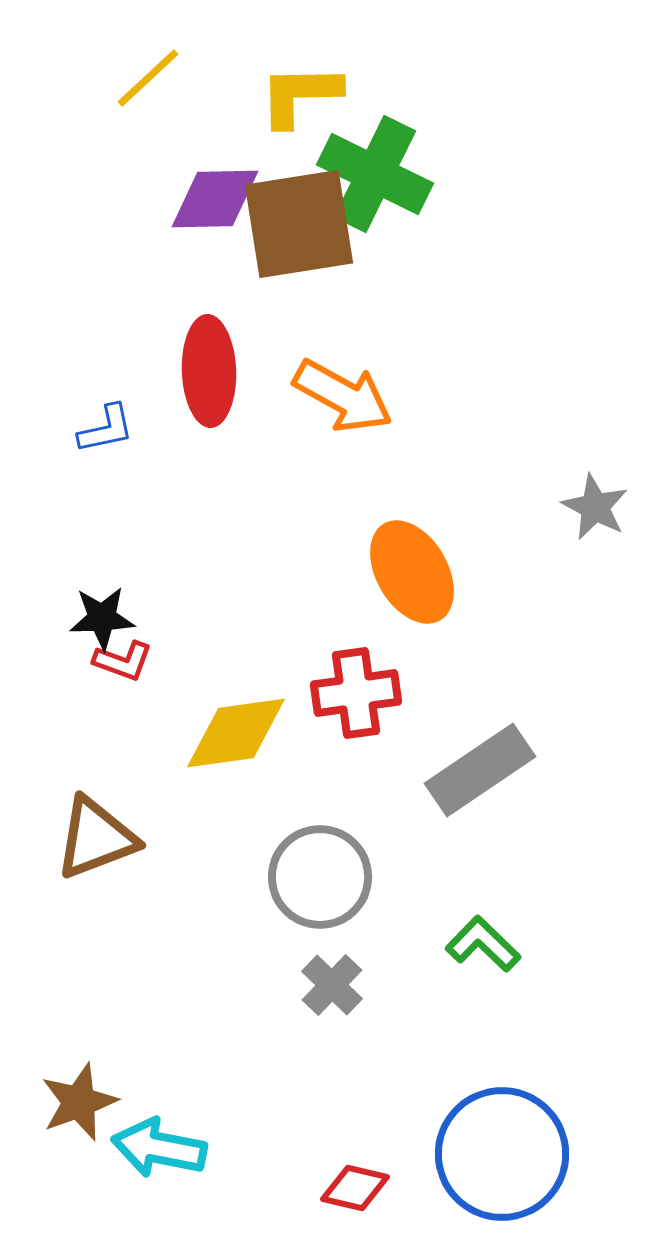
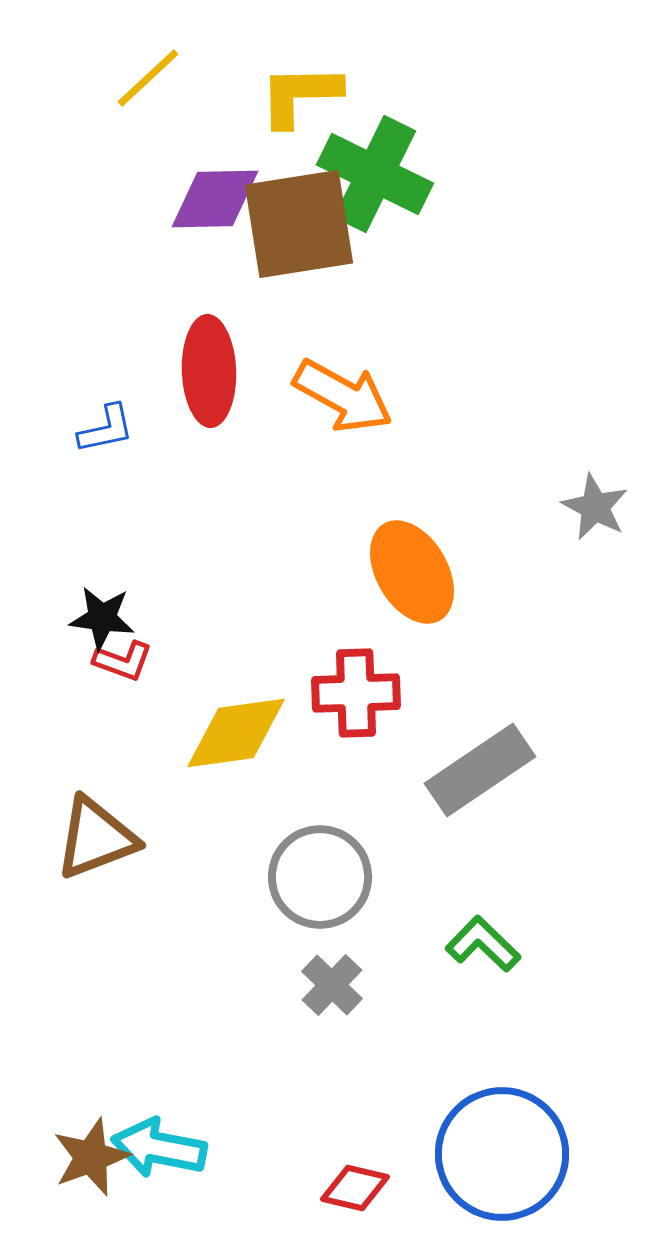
black star: rotated 10 degrees clockwise
red cross: rotated 6 degrees clockwise
brown star: moved 12 px right, 55 px down
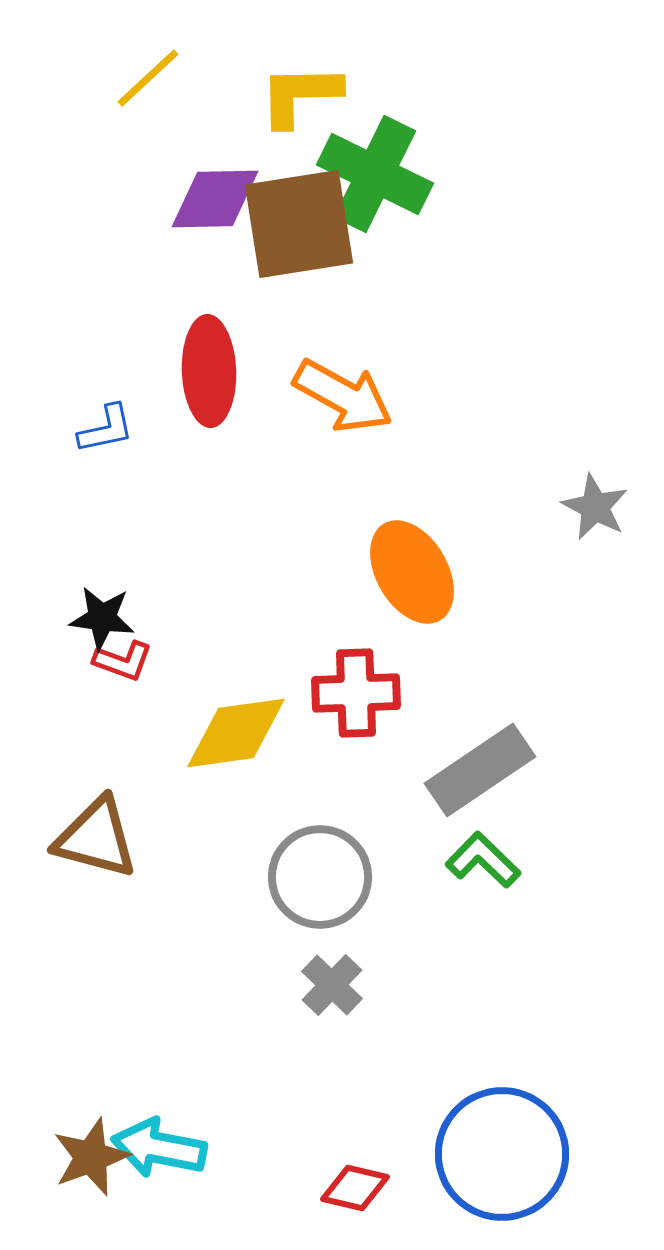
brown triangle: rotated 36 degrees clockwise
green L-shape: moved 84 px up
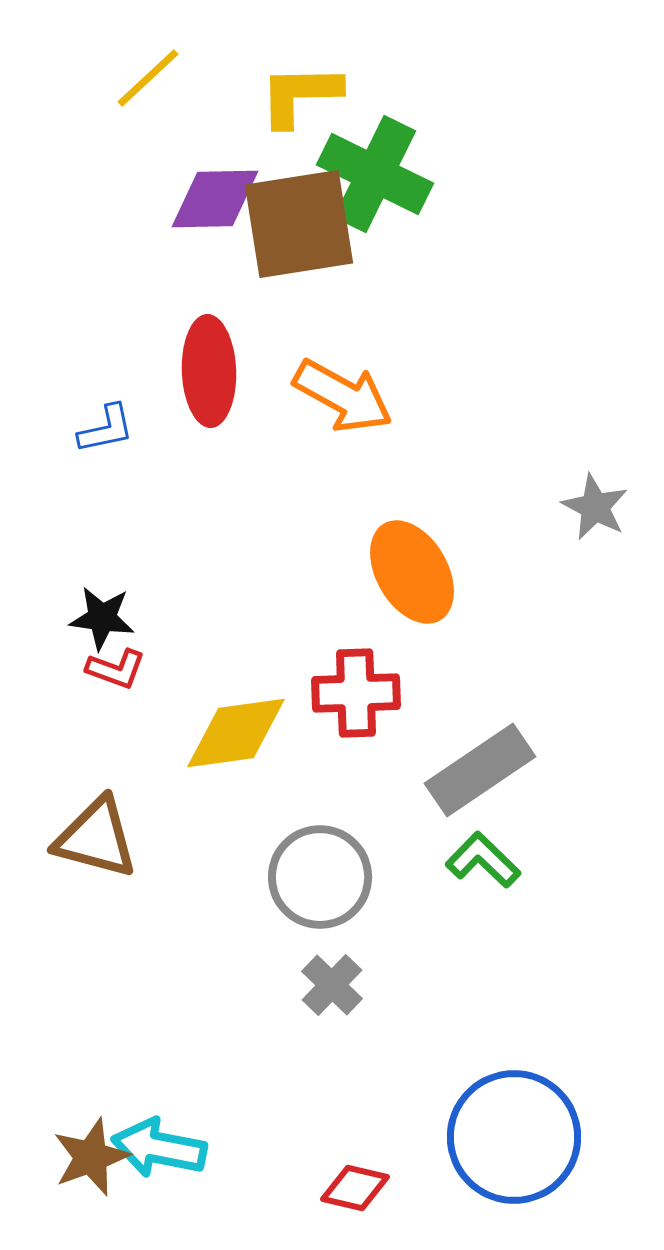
red L-shape: moved 7 px left, 8 px down
blue circle: moved 12 px right, 17 px up
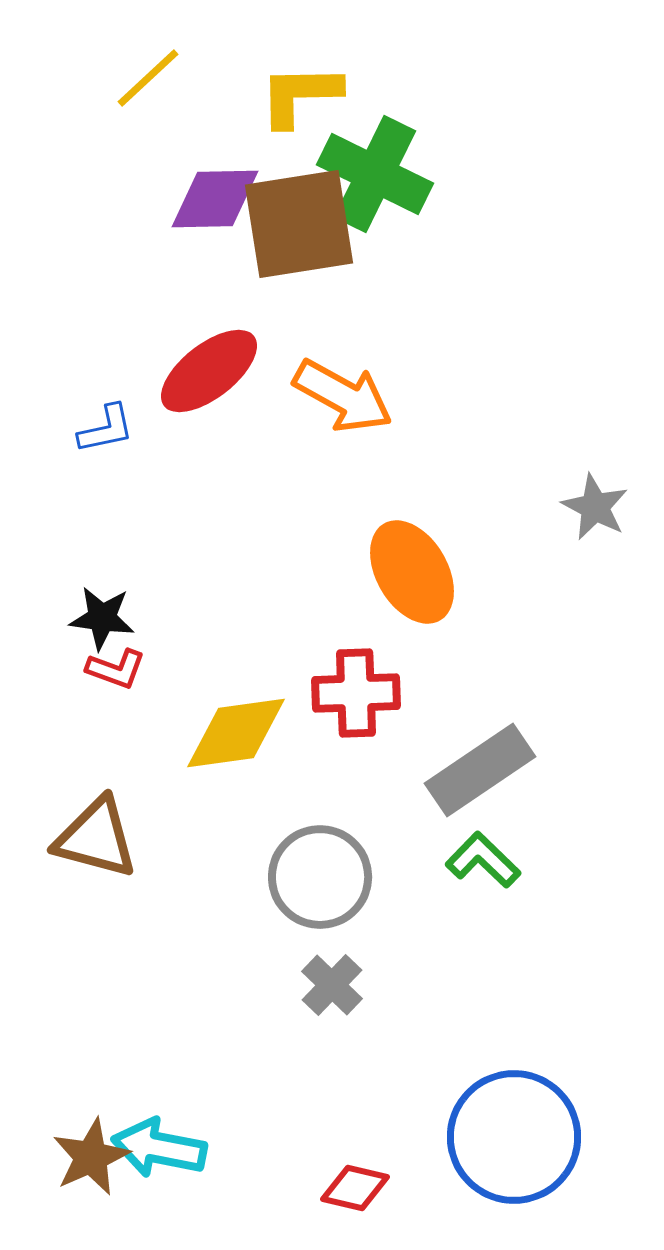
red ellipse: rotated 54 degrees clockwise
brown star: rotated 4 degrees counterclockwise
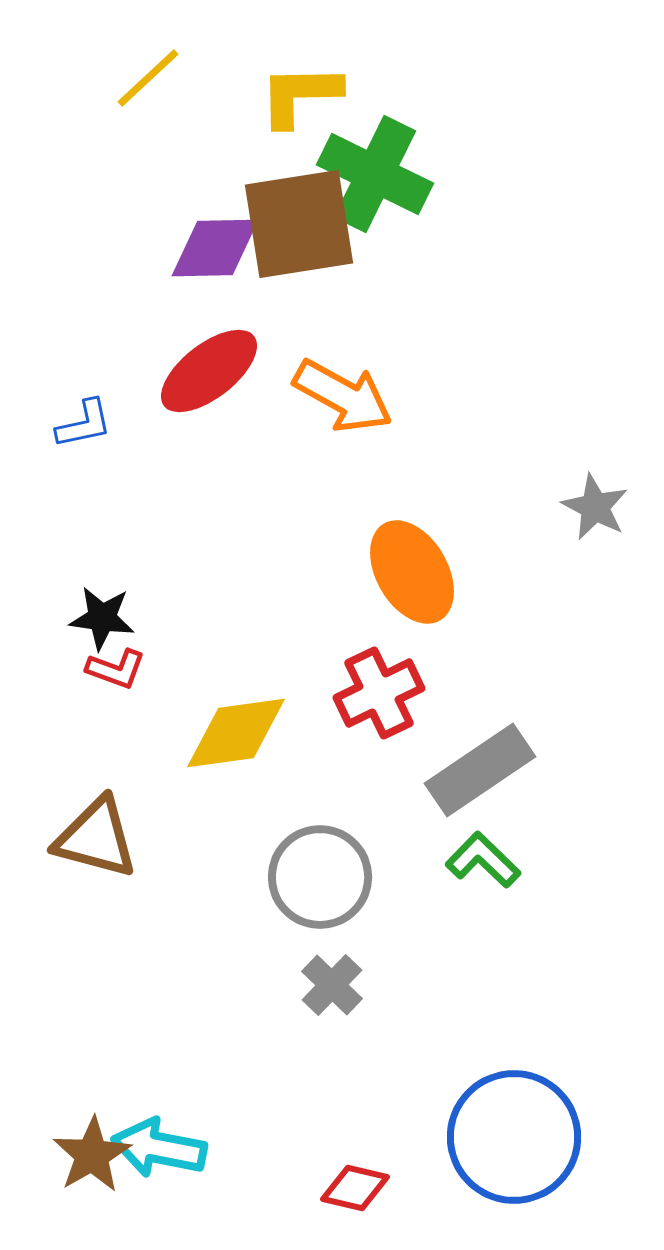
purple diamond: moved 49 px down
blue L-shape: moved 22 px left, 5 px up
red cross: moved 23 px right; rotated 24 degrees counterclockwise
brown star: moved 1 px right, 2 px up; rotated 6 degrees counterclockwise
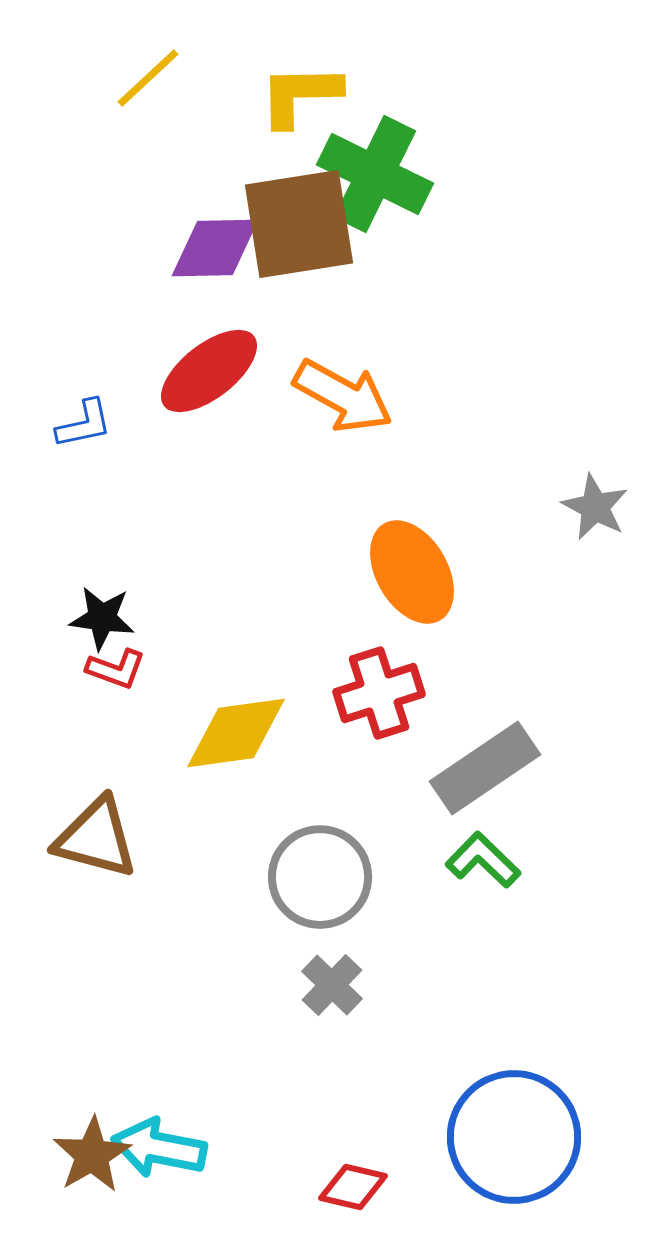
red cross: rotated 8 degrees clockwise
gray rectangle: moved 5 px right, 2 px up
red diamond: moved 2 px left, 1 px up
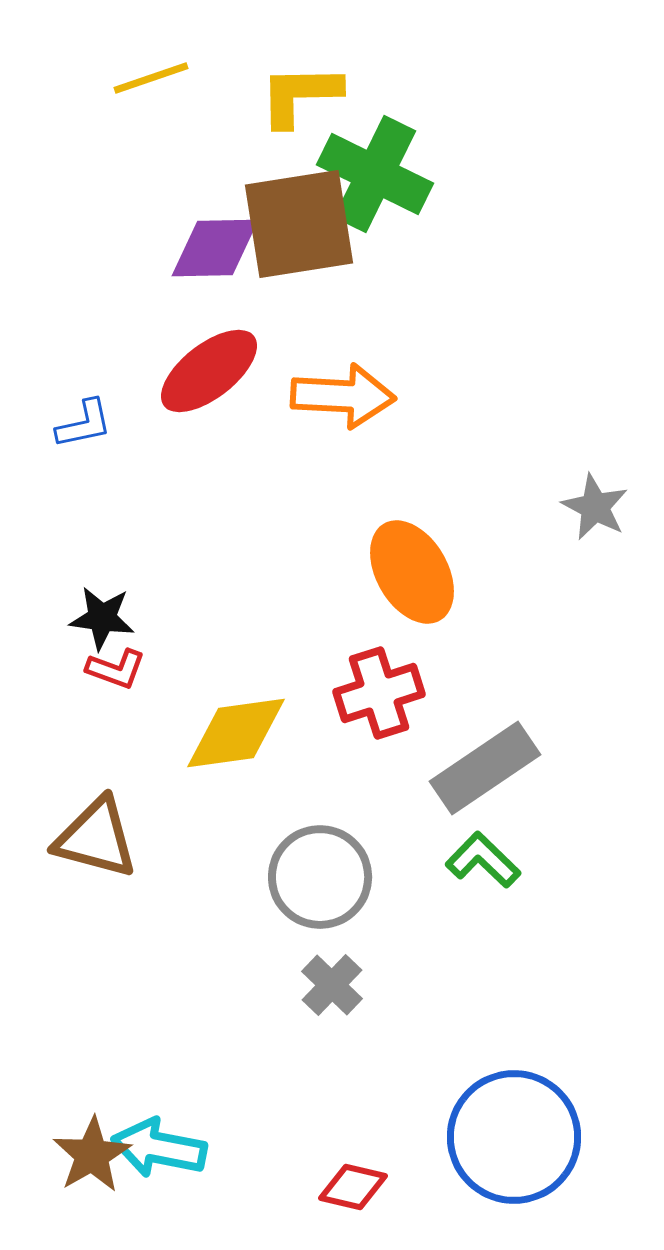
yellow line: moved 3 px right; rotated 24 degrees clockwise
orange arrow: rotated 26 degrees counterclockwise
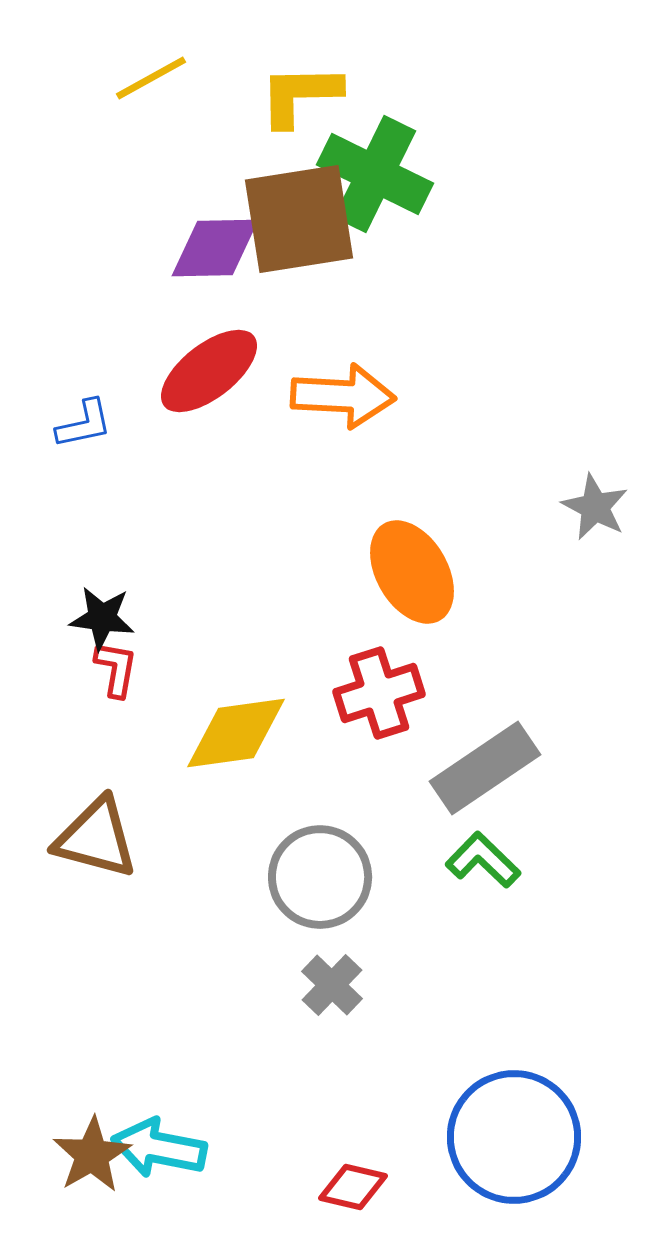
yellow line: rotated 10 degrees counterclockwise
brown square: moved 5 px up
red L-shape: rotated 100 degrees counterclockwise
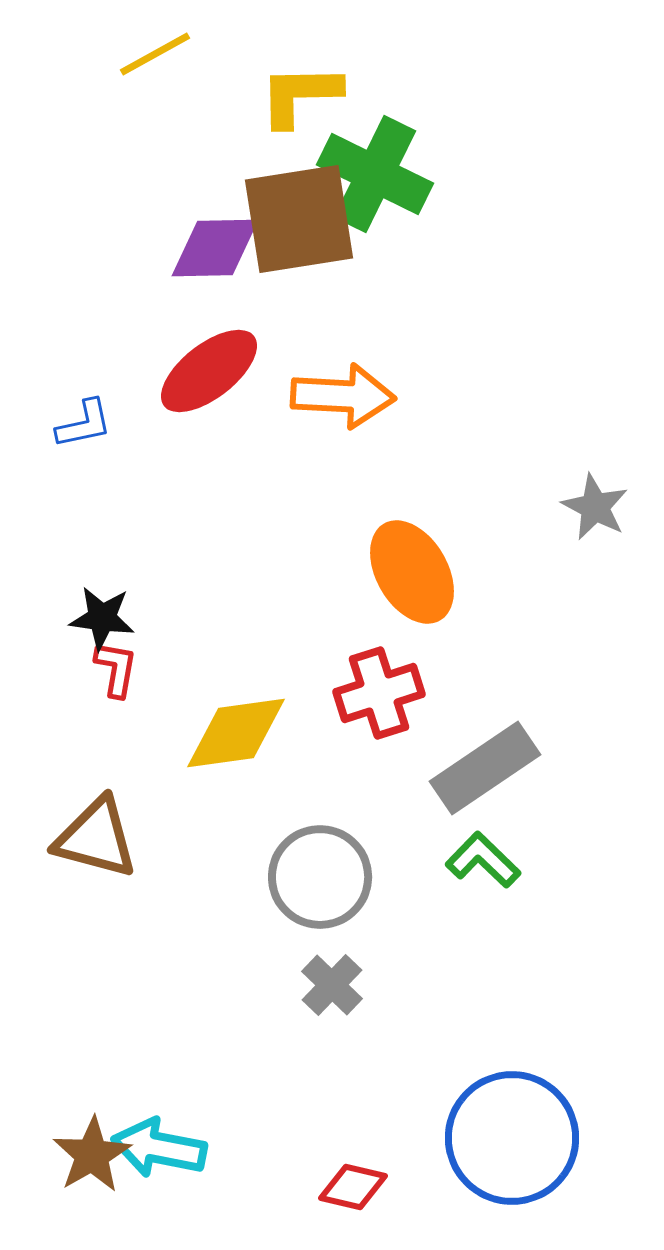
yellow line: moved 4 px right, 24 px up
blue circle: moved 2 px left, 1 px down
